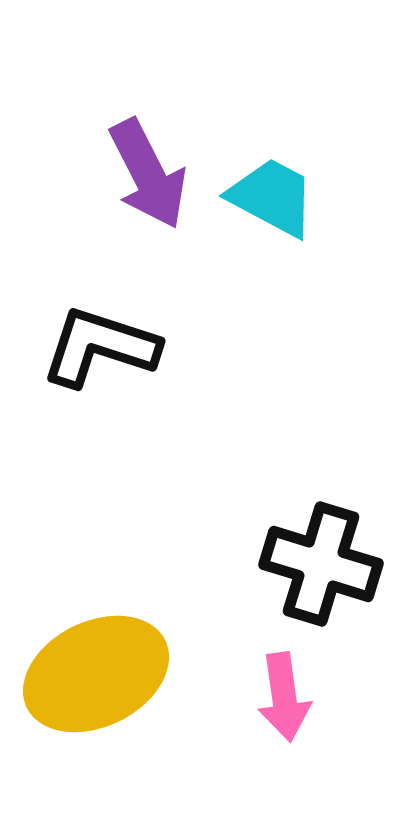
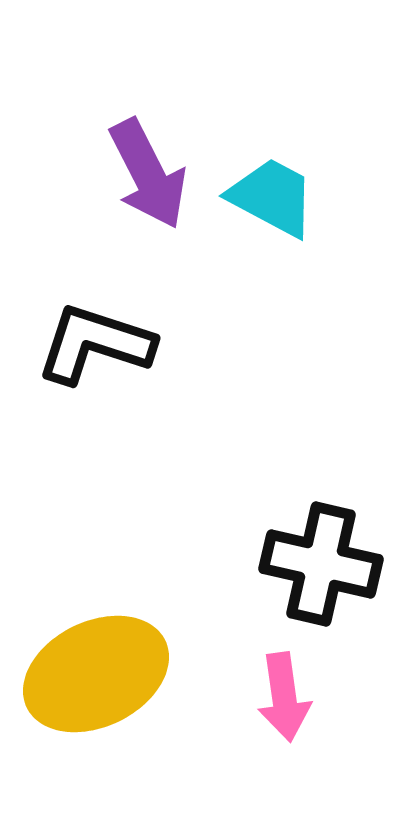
black L-shape: moved 5 px left, 3 px up
black cross: rotated 4 degrees counterclockwise
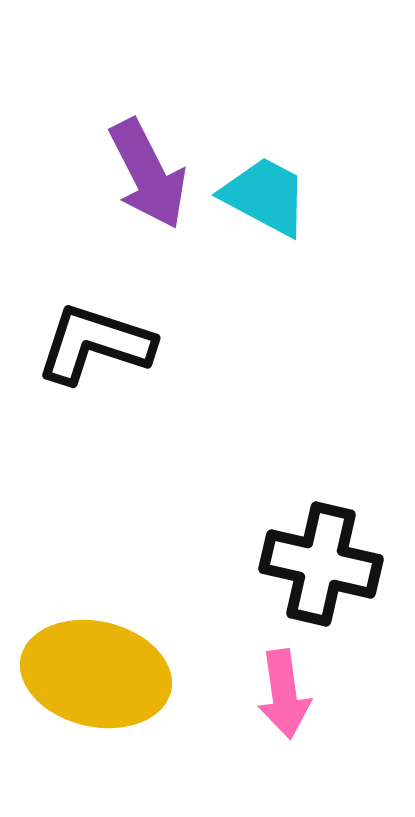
cyan trapezoid: moved 7 px left, 1 px up
yellow ellipse: rotated 39 degrees clockwise
pink arrow: moved 3 px up
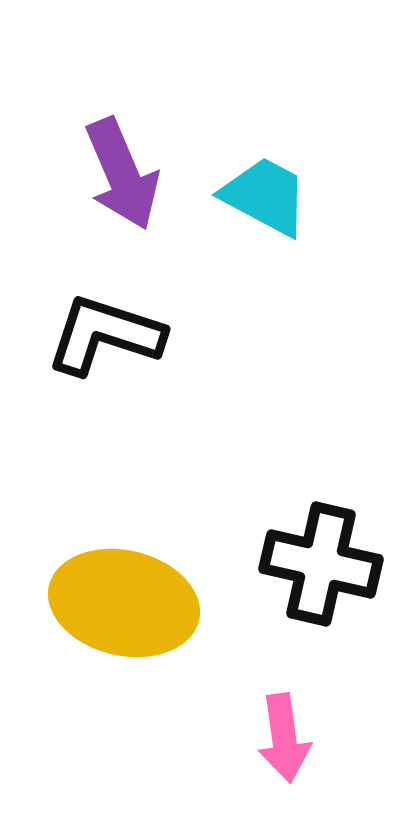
purple arrow: moved 26 px left; rotated 4 degrees clockwise
black L-shape: moved 10 px right, 9 px up
yellow ellipse: moved 28 px right, 71 px up
pink arrow: moved 44 px down
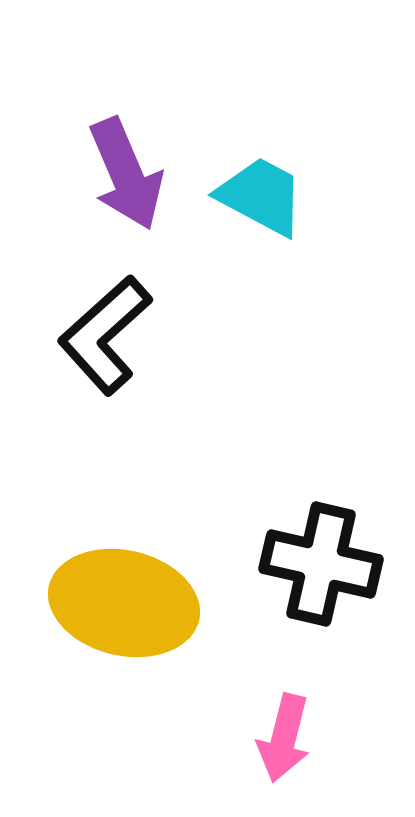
purple arrow: moved 4 px right
cyan trapezoid: moved 4 px left
black L-shape: rotated 60 degrees counterclockwise
pink arrow: rotated 22 degrees clockwise
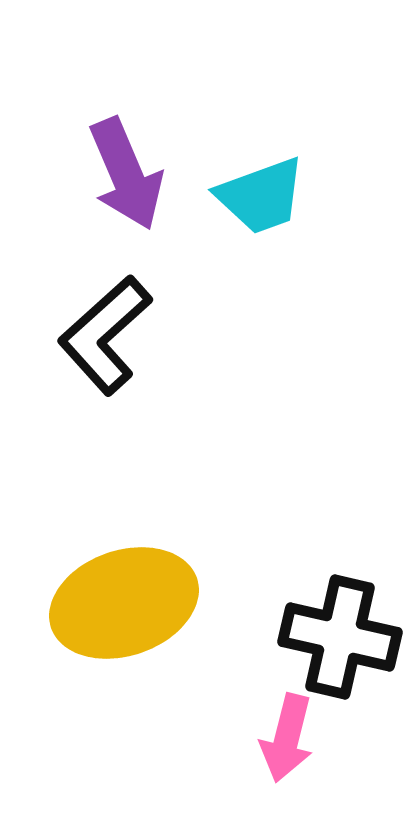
cyan trapezoid: rotated 132 degrees clockwise
black cross: moved 19 px right, 73 px down
yellow ellipse: rotated 32 degrees counterclockwise
pink arrow: moved 3 px right
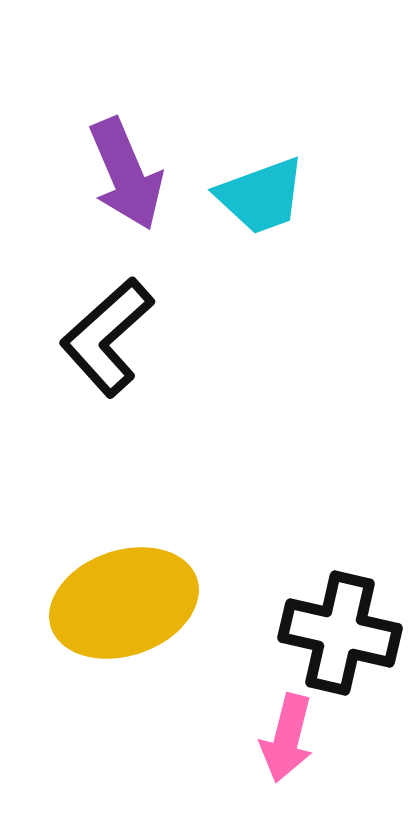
black L-shape: moved 2 px right, 2 px down
black cross: moved 4 px up
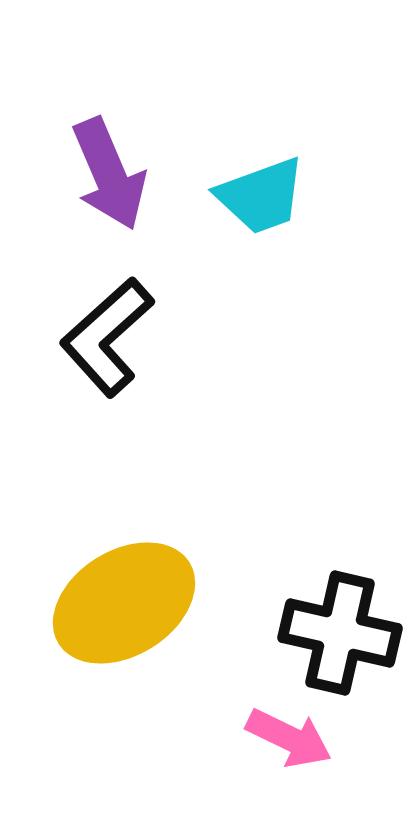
purple arrow: moved 17 px left
yellow ellipse: rotated 13 degrees counterclockwise
pink arrow: moved 2 px right; rotated 78 degrees counterclockwise
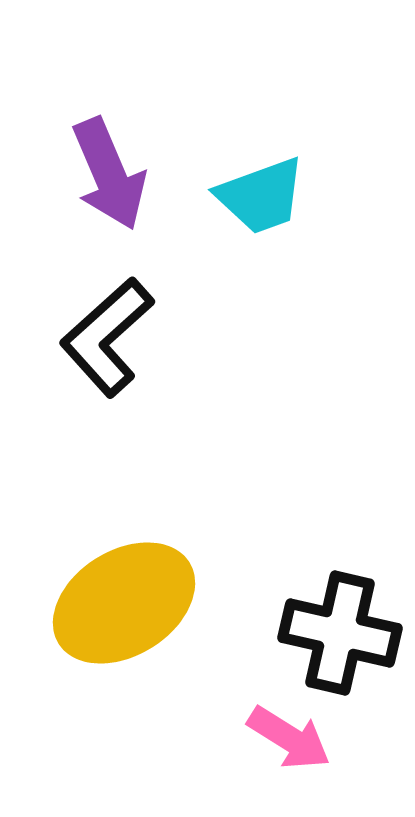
pink arrow: rotated 6 degrees clockwise
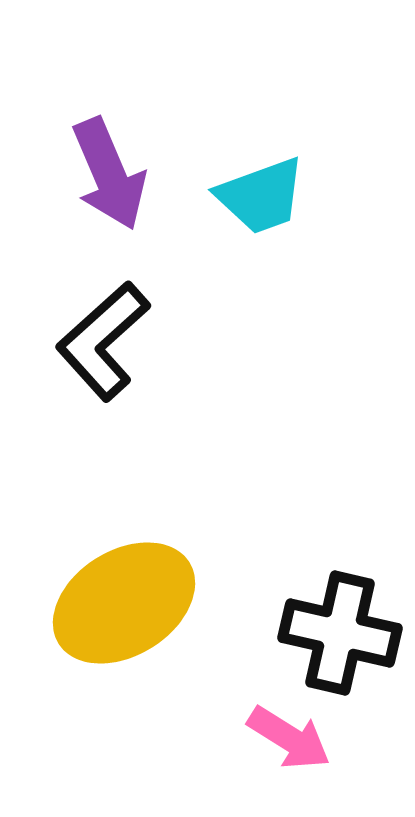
black L-shape: moved 4 px left, 4 px down
